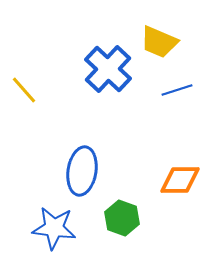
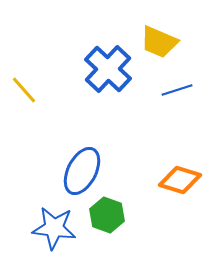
blue ellipse: rotated 18 degrees clockwise
orange diamond: rotated 18 degrees clockwise
green hexagon: moved 15 px left, 3 px up
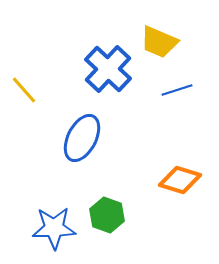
blue ellipse: moved 33 px up
blue star: rotated 9 degrees counterclockwise
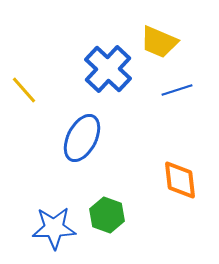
orange diamond: rotated 66 degrees clockwise
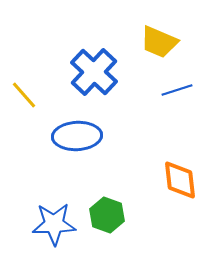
blue cross: moved 14 px left, 3 px down
yellow line: moved 5 px down
blue ellipse: moved 5 px left, 2 px up; rotated 60 degrees clockwise
blue star: moved 4 px up
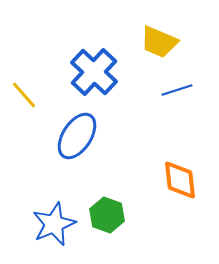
blue ellipse: rotated 54 degrees counterclockwise
blue star: rotated 21 degrees counterclockwise
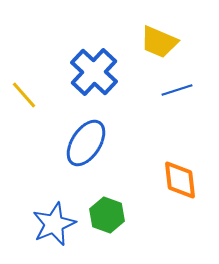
blue ellipse: moved 9 px right, 7 px down
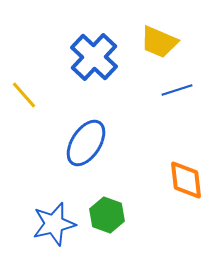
blue cross: moved 15 px up
orange diamond: moved 6 px right
blue star: rotated 9 degrees clockwise
